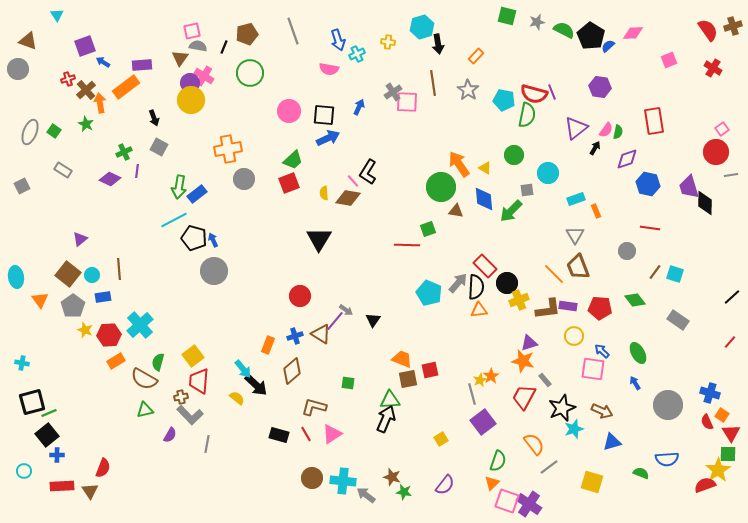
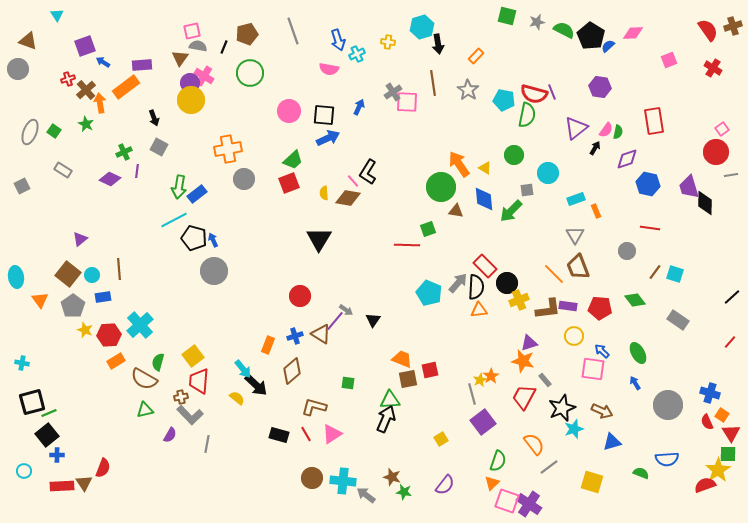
brown triangle at (90, 491): moved 6 px left, 8 px up
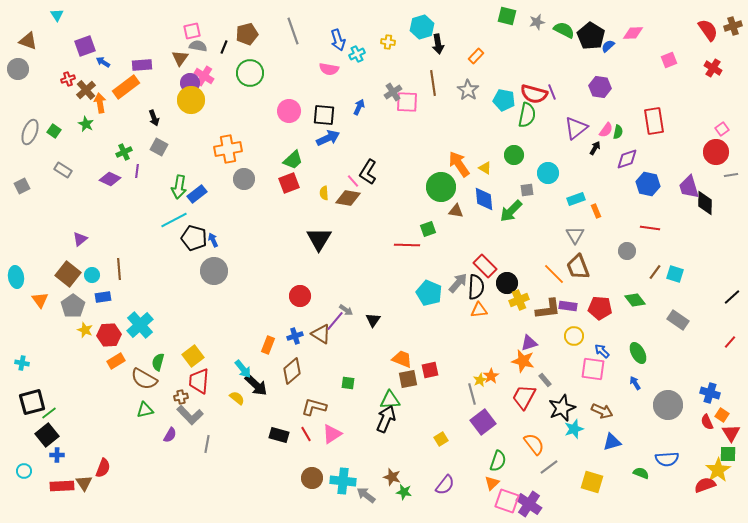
green line at (49, 413): rotated 14 degrees counterclockwise
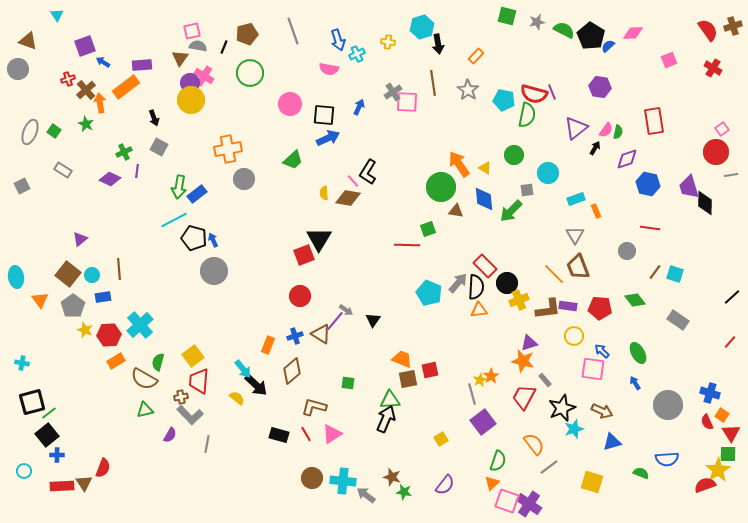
pink circle at (289, 111): moved 1 px right, 7 px up
red square at (289, 183): moved 15 px right, 72 px down
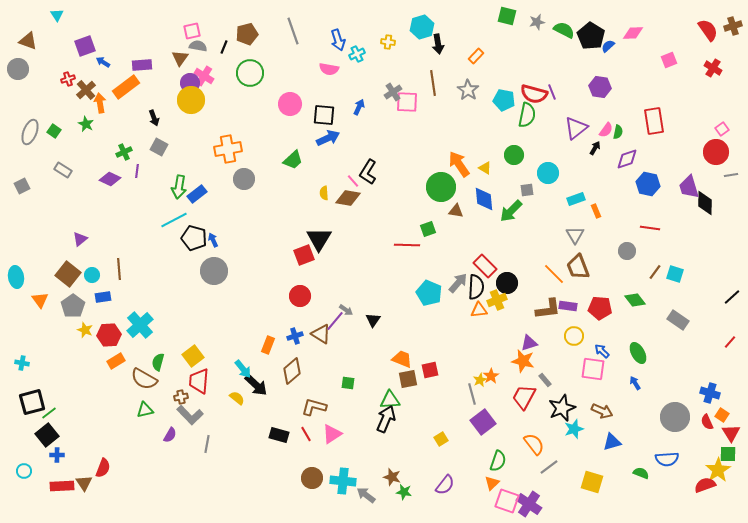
yellow cross at (519, 300): moved 22 px left
gray circle at (668, 405): moved 7 px right, 12 px down
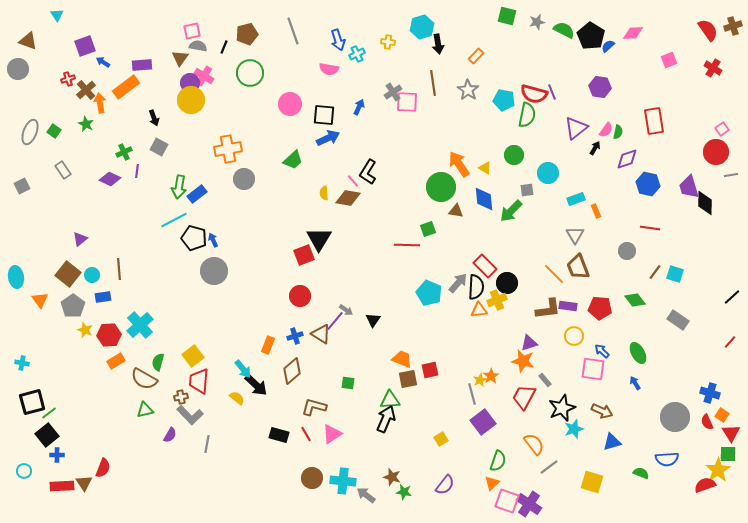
gray rectangle at (63, 170): rotated 24 degrees clockwise
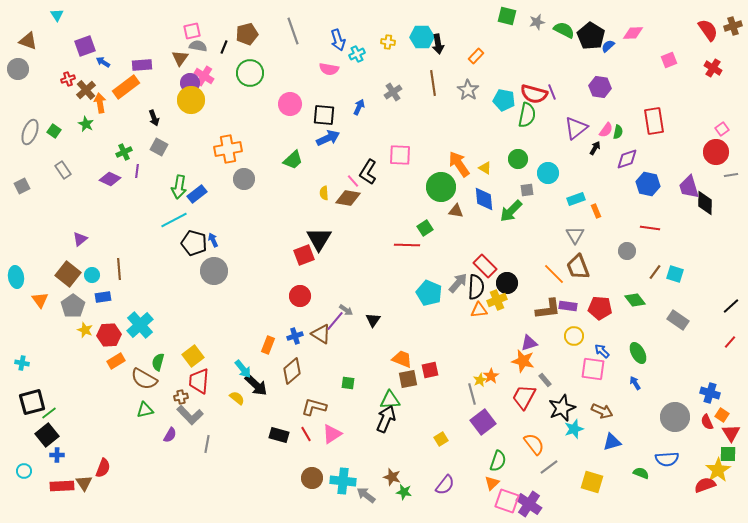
cyan hexagon at (422, 27): moved 10 px down; rotated 15 degrees clockwise
pink square at (407, 102): moved 7 px left, 53 px down
green circle at (514, 155): moved 4 px right, 4 px down
green square at (428, 229): moved 3 px left, 1 px up; rotated 14 degrees counterclockwise
black pentagon at (194, 238): moved 5 px down
black line at (732, 297): moved 1 px left, 9 px down
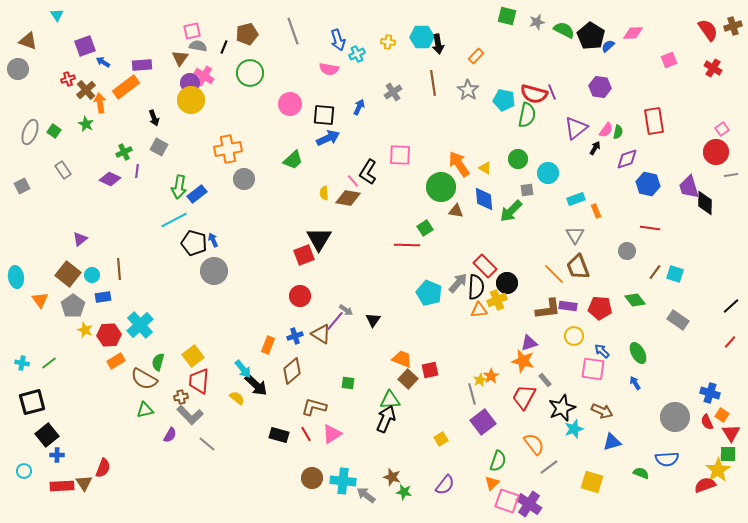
brown square at (408, 379): rotated 36 degrees counterclockwise
green line at (49, 413): moved 50 px up
gray line at (207, 444): rotated 60 degrees counterclockwise
